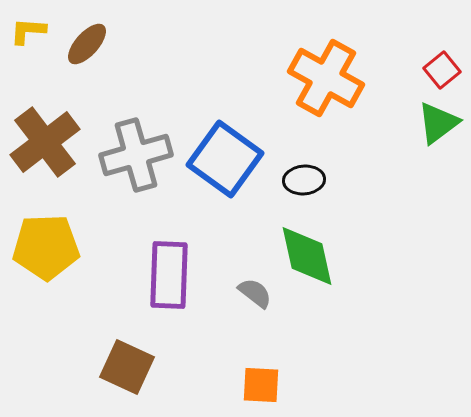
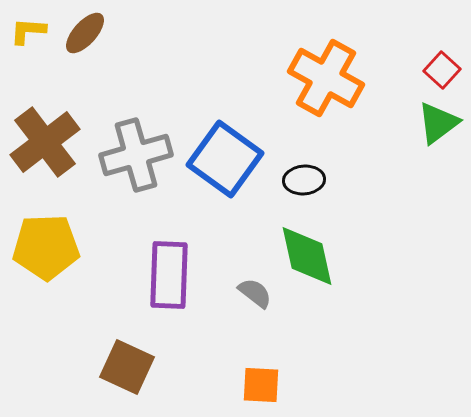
brown ellipse: moved 2 px left, 11 px up
red square: rotated 9 degrees counterclockwise
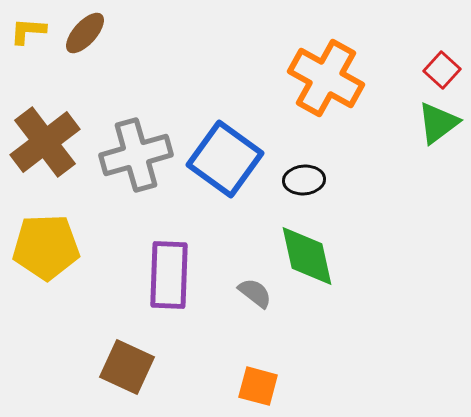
orange square: moved 3 px left, 1 px down; rotated 12 degrees clockwise
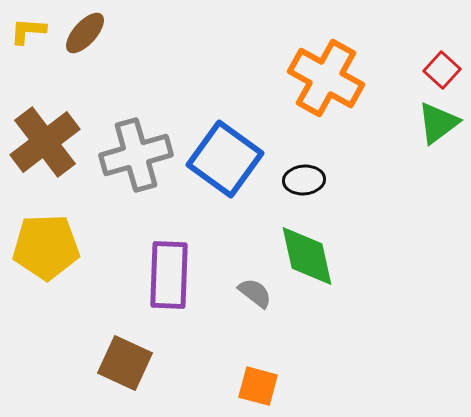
brown square: moved 2 px left, 4 px up
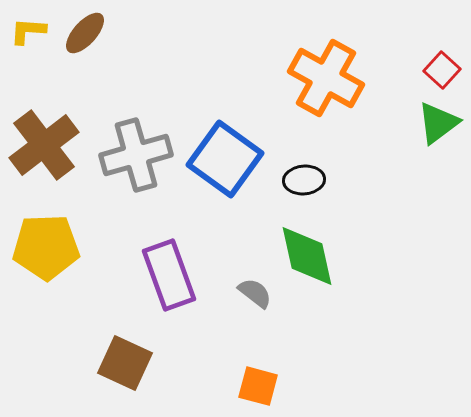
brown cross: moved 1 px left, 3 px down
purple rectangle: rotated 22 degrees counterclockwise
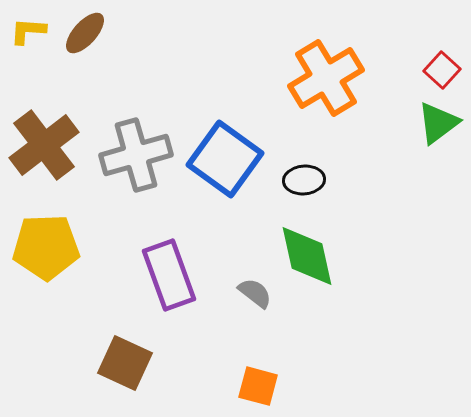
orange cross: rotated 30 degrees clockwise
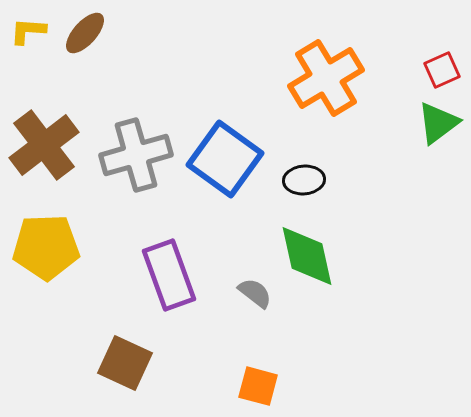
red square: rotated 24 degrees clockwise
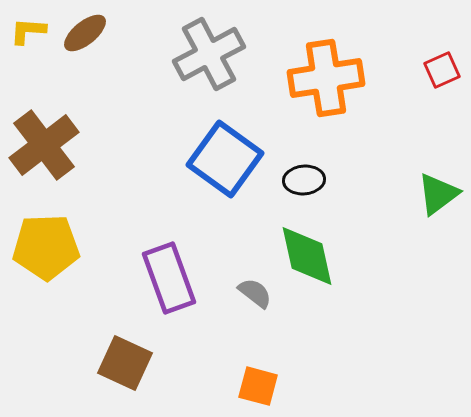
brown ellipse: rotated 9 degrees clockwise
orange cross: rotated 22 degrees clockwise
green triangle: moved 71 px down
gray cross: moved 73 px right, 101 px up; rotated 12 degrees counterclockwise
purple rectangle: moved 3 px down
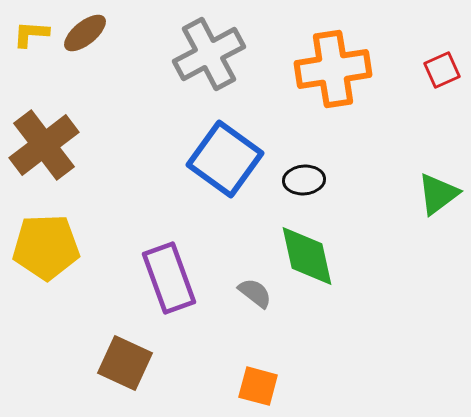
yellow L-shape: moved 3 px right, 3 px down
orange cross: moved 7 px right, 9 px up
